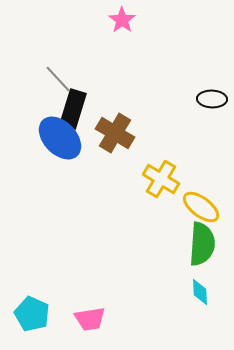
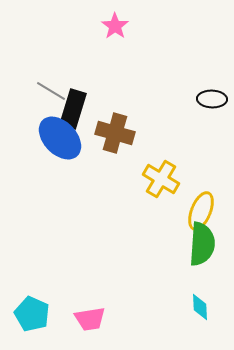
pink star: moved 7 px left, 6 px down
gray line: moved 7 px left, 12 px down; rotated 16 degrees counterclockwise
brown cross: rotated 15 degrees counterclockwise
yellow ellipse: moved 4 px down; rotated 75 degrees clockwise
cyan diamond: moved 15 px down
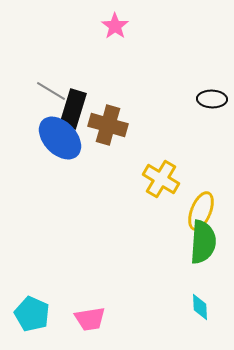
brown cross: moved 7 px left, 8 px up
green semicircle: moved 1 px right, 2 px up
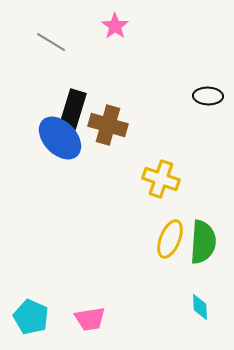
gray line: moved 49 px up
black ellipse: moved 4 px left, 3 px up
yellow cross: rotated 12 degrees counterclockwise
yellow ellipse: moved 31 px left, 28 px down
cyan pentagon: moved 1 px left, 3 px down
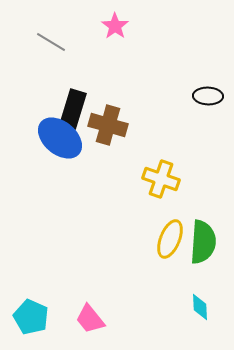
blue ellipse: rotated 6 degrees counterclockwise
pink trapezoid: rotated 60 degrees clockwise
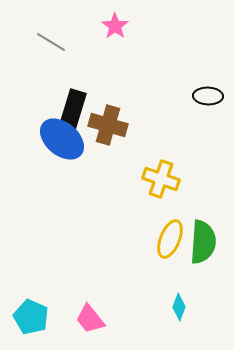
blue ellipse: moved 2 px right, 1 px down
cyan diamond: moved 21 px left; rotated 24 degrees clockwise
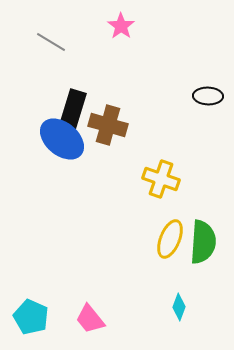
pink star: moved 6 px right
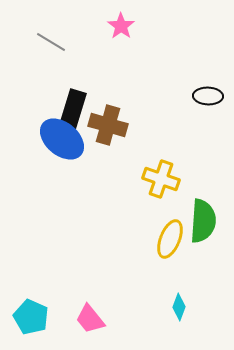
green semicircle: moved 21 px up
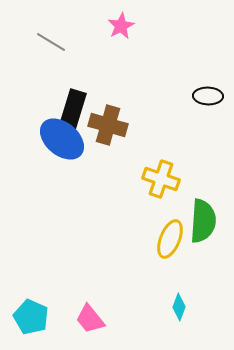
pink star: rotated 8 degrees clockwise
